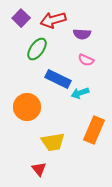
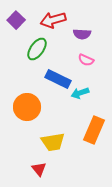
purple square: moved 5 px left, 2 px down
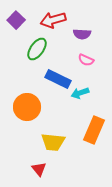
yellow trapezoid: rotated 15 degrees clockwise
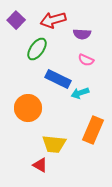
orange circle: moved 1 px right, 1 px down
orange rectangle: moved 1 px left
yellow trapezoid: moved 1 px right, 2 px down
red triangle: moved 1 px right, 4 px up; rotated 21 degrees counterclockwise
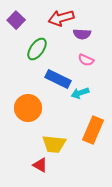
red arrow: moved 8 px right, 2 px up
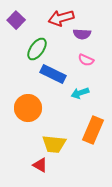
blue rectangle: moved 5 px left, 5 px up
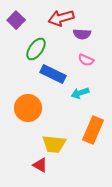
green ellipse: moved 1 px left
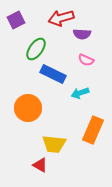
purple square: rotated 18 degrees clockwise
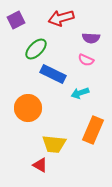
purple semicircle: moved 9 px right, 4 px down
green ellipse: rotated 10 degrees clockwise
